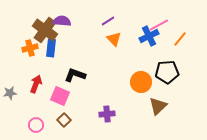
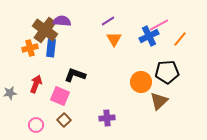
orange triangle: rotated 14 degrees clockwise
brown triangle: moved 1 px right, 5 px up
purple cross: moved 4 px down
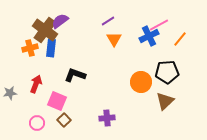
purple semicircle: moved 2 px left; rotated 42 degrees counterclockwise
pink square: moved 3 px left, 5 px down
brown triangle: moved 6 px right
pink circle: moved 1 px right, 2 px up
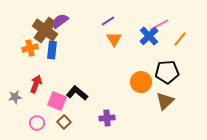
blue cross: rotated 18 degrees counterclockwise
blue rectangle: moved 1 px right, 2 px down
black L-shape: moved 2 px right, 18 px down; rotated 20 degrees clockwise
gray star: moved 5 px right, 4 px down
brown square: moved 2 px down
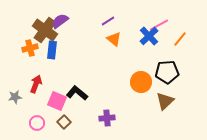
orange triangle: rotated 21 degrees counterclockwise
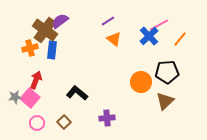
red arrow: moved 4 px up
pink square: moved 27 px left, 3 px up; rotated 18 degrees clockwise
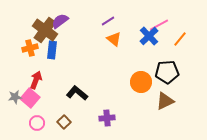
brown triangle: rotated 18 degrees clockwise
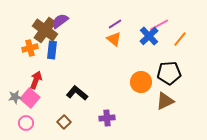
purple line: moved 7 px right, 3 px down
black pentagon: moved 2 px right, 1 px down
pink circle: moved 11 px left
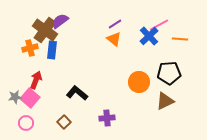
orange line: rotated 56 degrees clockwise
orange circle: moved 2 px left
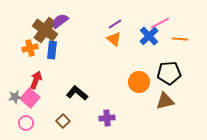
pink line: moved 1 px right, 2 px up
brown triangle: rotated 12 degrees clockwise
brown square: moved 1 px left, 1 px up
